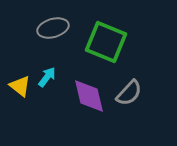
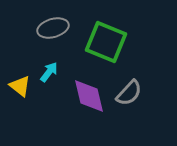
cyan arrow: moved 2 px right, 5 px up
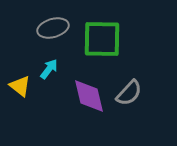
green square: moved 4 px left, 3 px up; rotated 21 degrees counterclockwise
cyan arrow: moved 3 px up
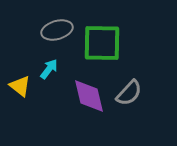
gray ellipse: moved 4 px right, 2 px down
green square: moved 4 px down
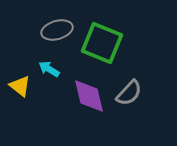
green square: rotated 21 degrees clockwise
cyan arrow: rotated 95 degrees counterclockwise
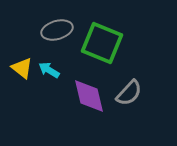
cyan arrow: moved 1 px down
yellow triangle: moved 2 px right, 18 px up
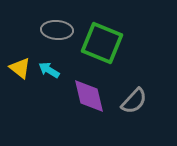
gray ellipse: rotated 20 degrees clockwise
yellow triangle: moved 2 px left
gray semicircle: moved 5 px right, 8 px down
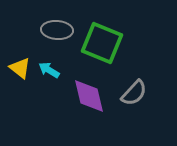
gray semicircle: moved 8 px up
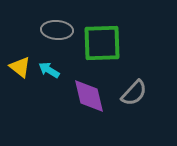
green square: rotated 24 degrees counterclockwise
yellow triangle: moved 1 px up
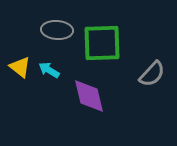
gray semicircle: moved 18 px right, 19 px up
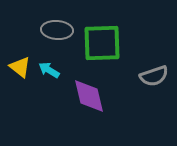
gray semicircle: moved 2 px right, 2 px down; rotated 28 degrees clockwise
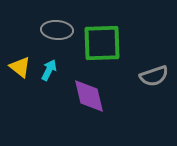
cyan arrow: rotated 85 degrees clockwise
